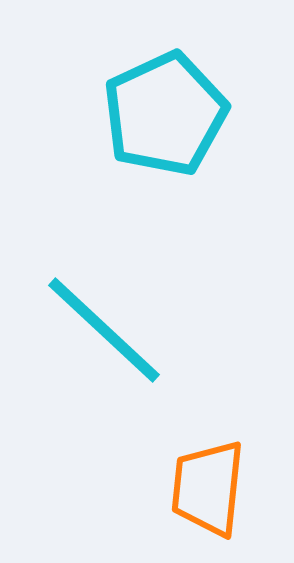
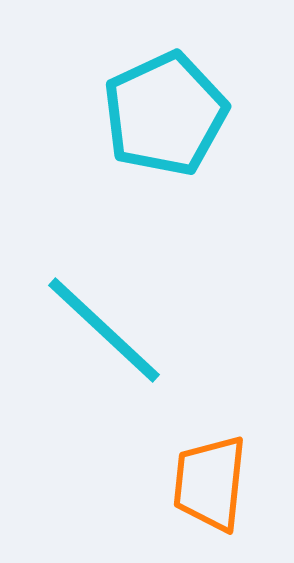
orange trapezoid: moved 2 px right, 5 px up
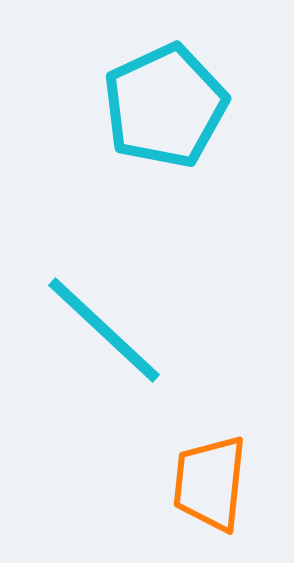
cyan pentagon: moved 8 px up
